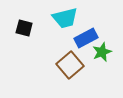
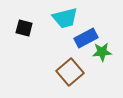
green star: rotated 18 degrees clockwise
brown square: moved 7 px down
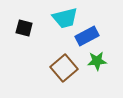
blue rectangle: moved 1 px right, 2 px up
green star: moved 5 px left, 9 px down
brown square: moved 6 px left, 4 px up
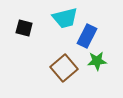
blue rectangle: rotated 35 degrees counterclockwise
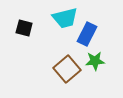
blue rectangle: moved 2 px up
green star: moved 2 px left
brown square: moved 3 px right, 1 px down
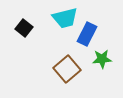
black square: rotated 24 degrees clockwise
green star: moved 7 px right, 2 px up
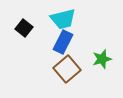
cyan trapezoid: moved 2 px left, 1 px down
blue rectangle: moved 24 px left, 8 px down
green star: rotated 12 degrees counterclockwise
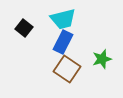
brown square: rotated 16 degrees counterclockwise
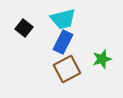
brown square: rotated 28 degrees clockwise
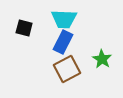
cyan trapezoid: moved 1 px right; rotated 16 degrees clockwise
black square: rotated 24 degrees counterclockwise
green star: rotated 24 degrees counterclockwise
